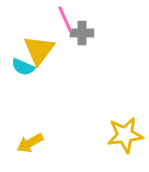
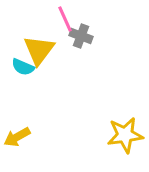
gray cross: moved 1 px left, 3 px down; rotated 20 degrees clockwise
yellow arrow: moved 13 px left, 6 px up
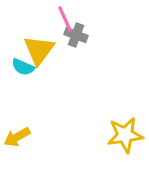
gray cross: moved 5 px left, 1 px up
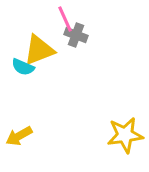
yellow triangle: rotated 32 degrees clockwise
yellow arrow: moved 2 px right, 1 px up
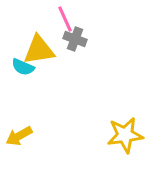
gray cross: moved 1 px left, 4 px down
yellow triangle: rotated 12 degrees clockwise
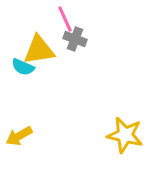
yellow star: rotated 21 degrees clockwise
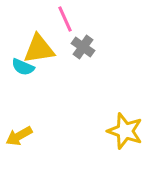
gray cross: moved 8 px right, 8 px down; rotated 15 degrees clockwise
yellow triangle: moved 1 px up
yellow star: moved 4 px up; rotated 6 degrees clockwise
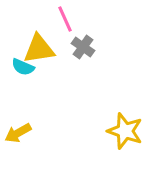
yellow arrow: moved 1 px left, 3 px up
